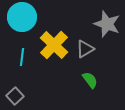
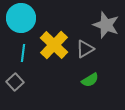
cyan circle: moved 1 px left, 1 px down
gray star: moved 1 px left, 1 px down
cyan line: moved 1 px right, 4 px up
green semicircle: rotated 96 degrees clockwise
gray square: moved 14 px up
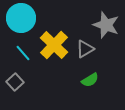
cyan line: rotated 48 degrees counterclockwise
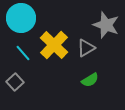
gray triangle: moved 1 px right, 1 px up
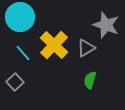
cyan circle: moved 1 px left, 1 px up
green semicircle: rotated 138 degrees clockwise
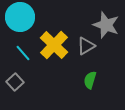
gray triangle: moved 2 px up
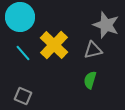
gray triangle: moved 7 px right, 4 px down; rotated 18 degrees clockwise
gray square: moved 8 px right, 14 px down; rotated 24 degrees counterclockwise
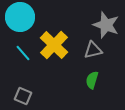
green semicircle: moved 2 px right
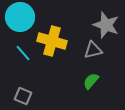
yellow cross: moved 2 px left, 4 px up; rotated 28 degrees counterclockwise
green semicircle: moved 1 px left, 1 px down; rotated 24 degrees clockwise
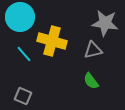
gray star: moved 1 px left, 2 px up; rotated 12 degrees counterclockwise
cyan line: moved 1 px right, 1 px down
green semicircle: rotated 78 degrees counterclockwise
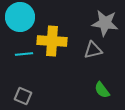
yellow cross: rotated 12 degrees counterclockwise
cyan line: rotated 54 degrees counterclockwise
green semicircle: moved 11 px right, 9 px down
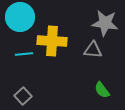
gray triangle: rotated 18 degrees clockwise
gray square: rotated 24 degrees clockwise
